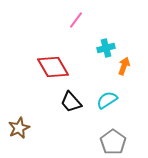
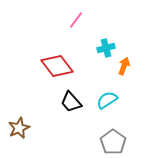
red diamond: moved 4 px right, 1 px up; rotated 8 degrees counterclockwise
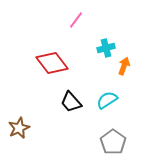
red diamond: moved 5 px left, 3 px up
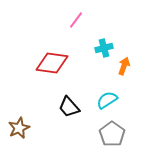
cyan cross: moved 2 px left
red diamond: rotated 44 degrees counterclockwise
black trapezoid: moved 2 px left, 5 px down
gray pentagon: moved 1 px left, 8 px up
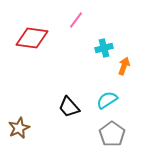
red diamond: moved 20 px left, 25 px up
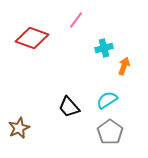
red diamond: rotated 12 degrees clockwise
gray pentagon: moved 2 px left, 2 px up
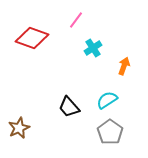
cyan cross: moved 11 px left; rotated 18 degrees counterclockwise
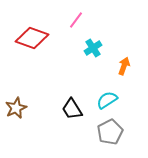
black trapezoid: moved 3 px right, 2 px down; rotated 10 degrees clockwise
brown star: moved 3 px left, 20 px up
gray pentagon: rotated 10 degrees clockwise
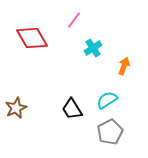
pink line: moved 2 px left
red diamond: rotated 40 degrees clockwise
